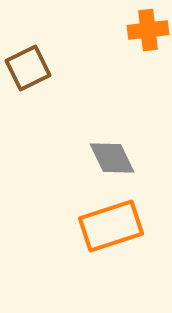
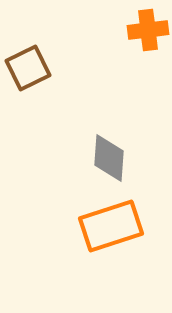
gray diamond: moved 3 px left; rotated 30 degrees clockwise
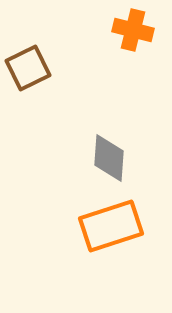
orange cross: moved 15 px left; rotated 21 degrees clockwise
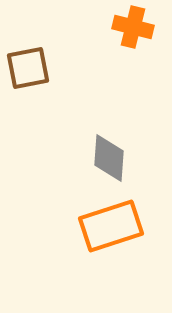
orange cross: moved 3 px up
brown square: rotated 15 degrees clockwise
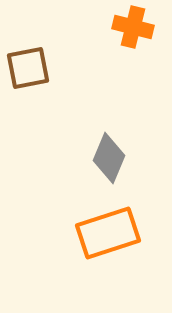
gray diamond: rotated 18 degrees clockwise
orange rectangle: moved 3 px left, 7 px down
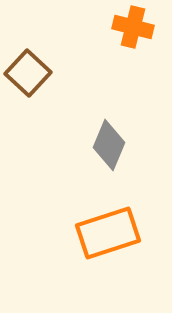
brown square: moved 5 px down; rotated 36 degrees counterclockwise
gray diamond: moved 13 px up
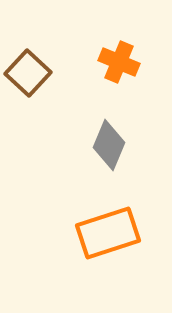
orange cross: moved 14 px left, 35 px down; rotated 9 degrees clockwise
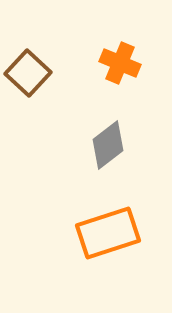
orange cross: moved 1 px right, 1 px down
gray diamond: moved 1 px left; rotated 30 degrees clockwise
